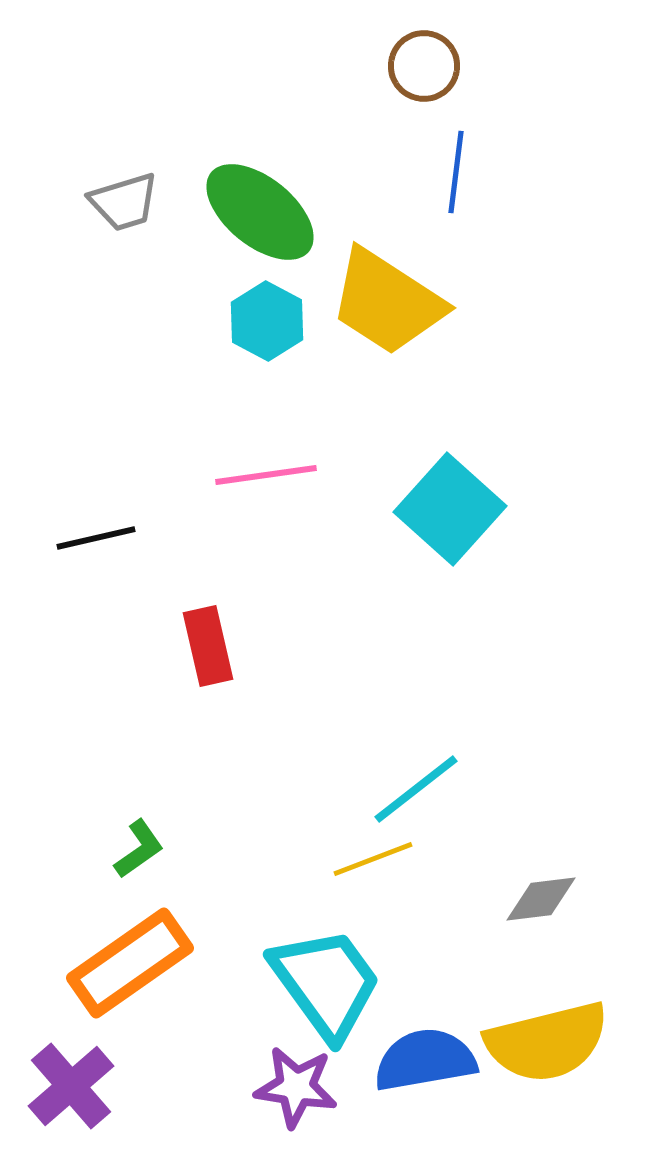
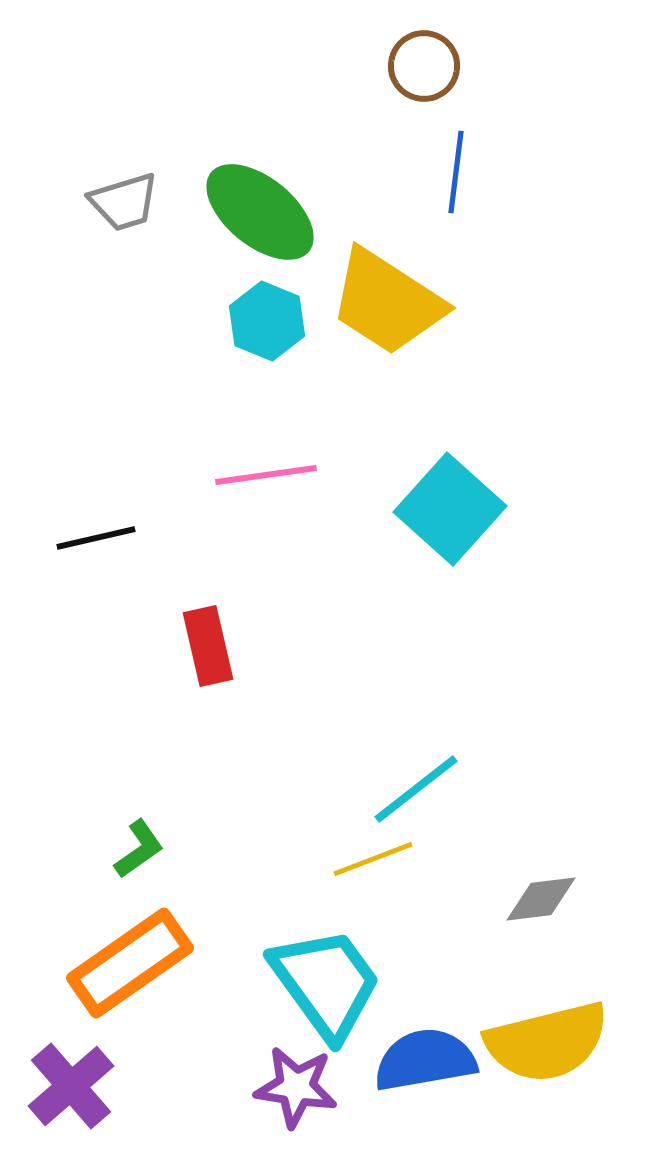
cyan hexagon: rotated 6 degrees counterclockwise
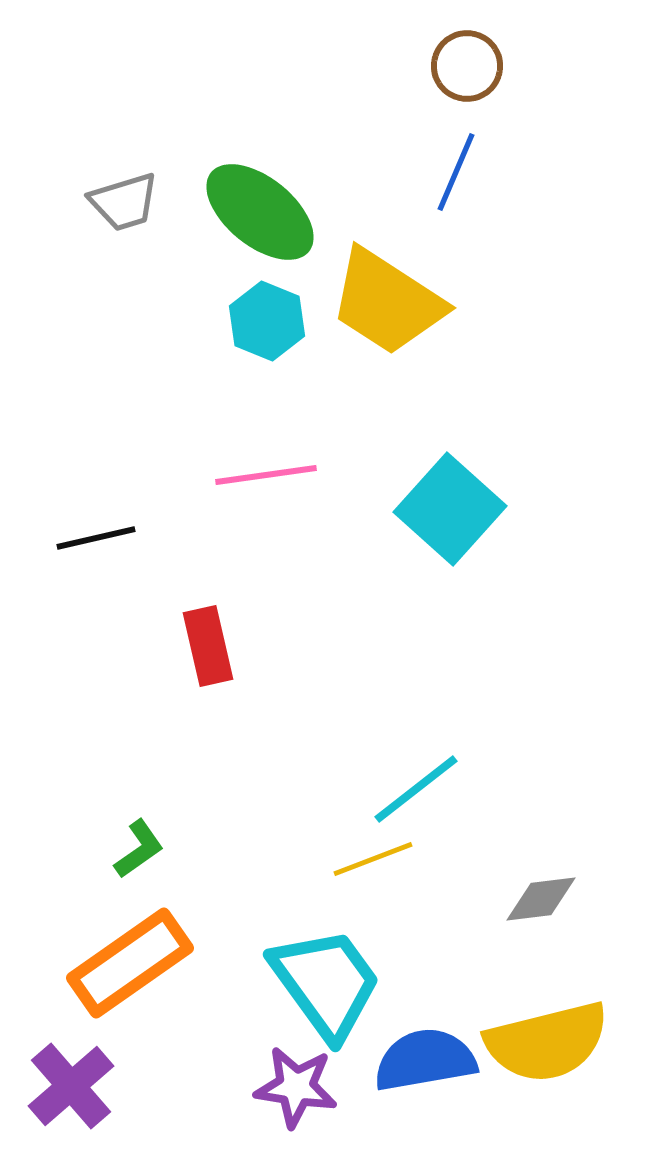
brown circle: moved 43 px right
blue line: rotated 16 degrees clockwise
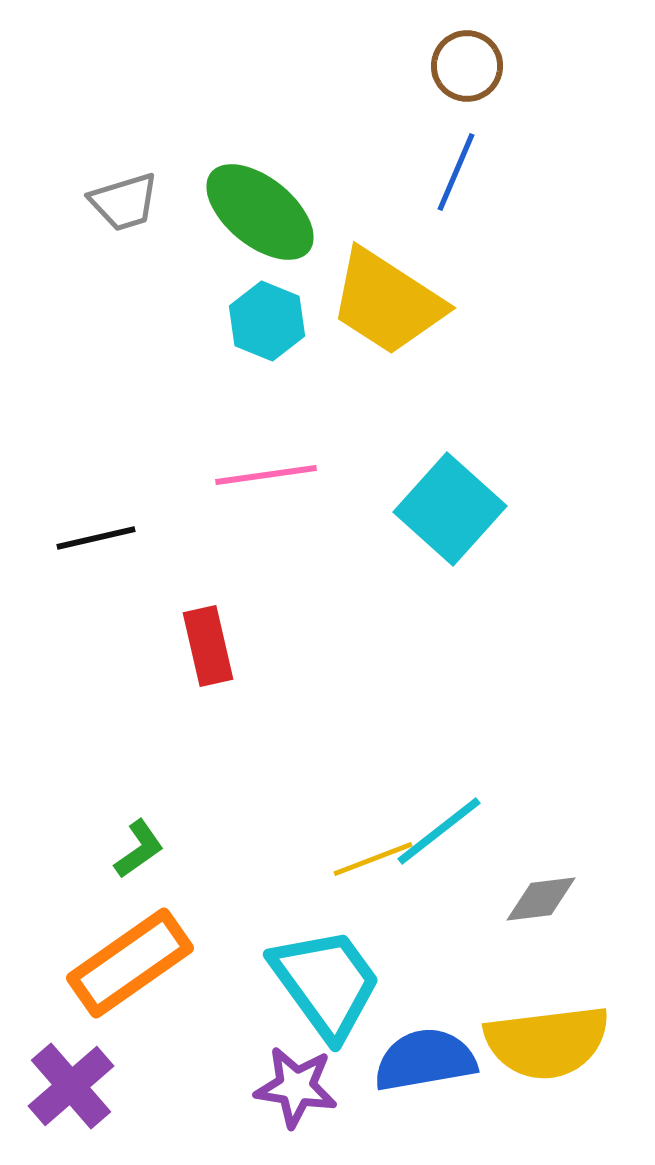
cyan line: moved 23 px right, 42 px down
yellow semicircle: rotated 7 degrees clockwise
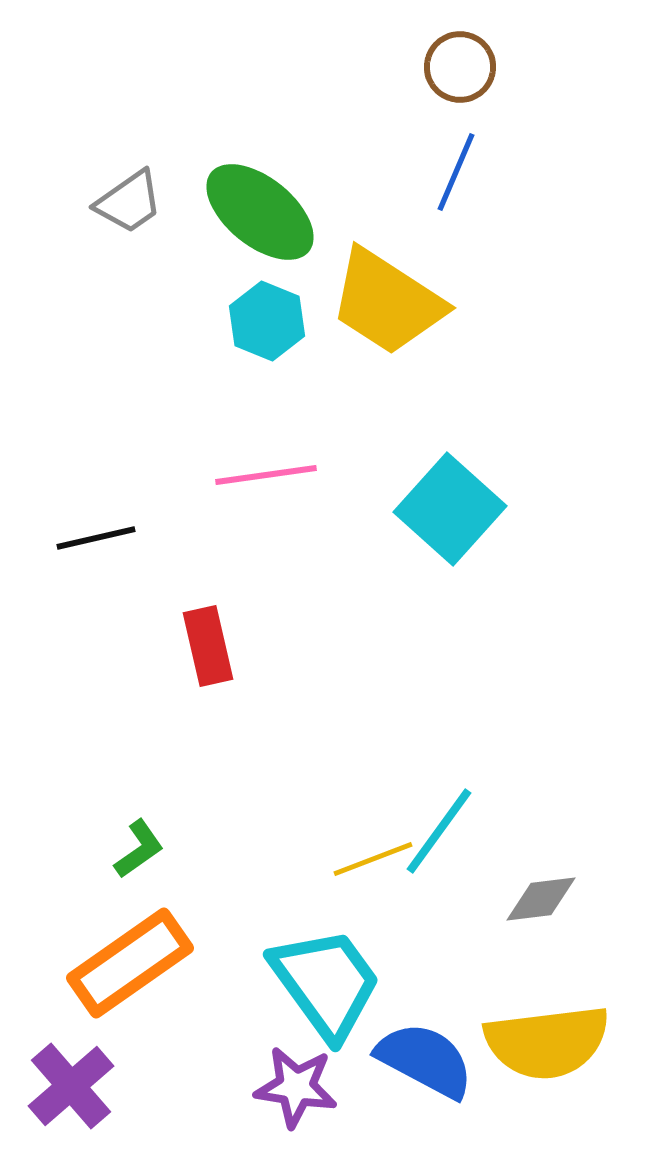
brown circle: moved 7 px left, 1 px down
gray trapezoid: moved 5 px right; rotated 18 degrees counterclockwise
cyan line: rotated 16 degrees counterclockwise
blue semicircle: rotated 38 degrees clockwise
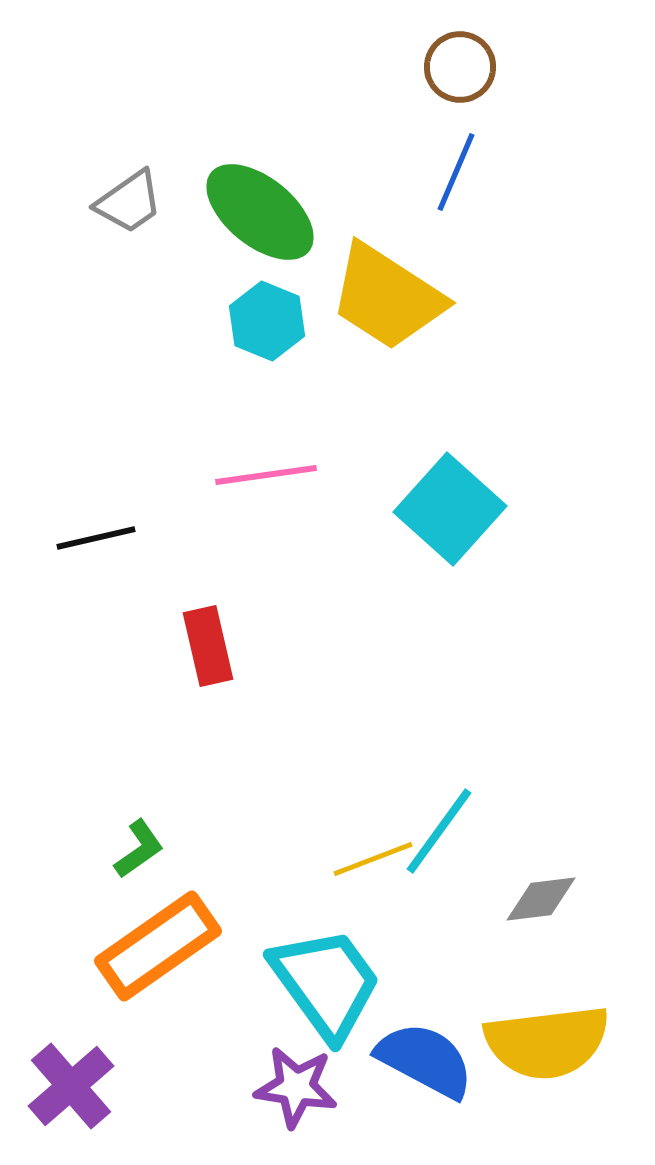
yellow trapezoid: moved 5 px up
orange rectangle: moved 28 px right, 17 px up
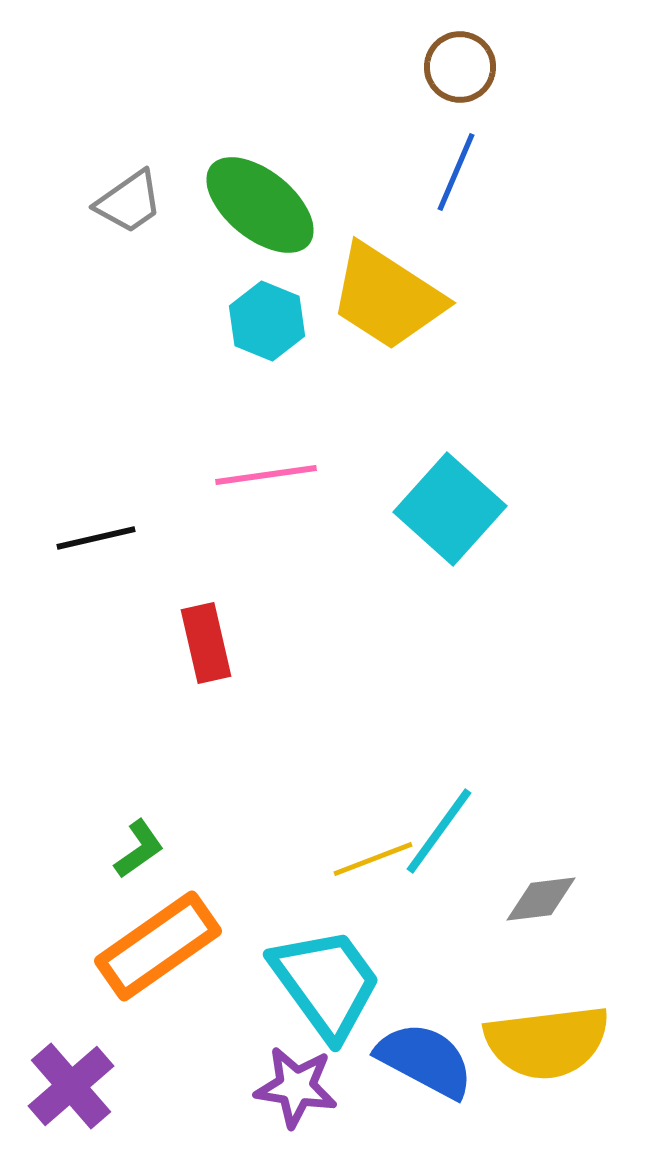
green ellipse: moved 7 px up
red rectangle: moved 2 px left, 3 px up
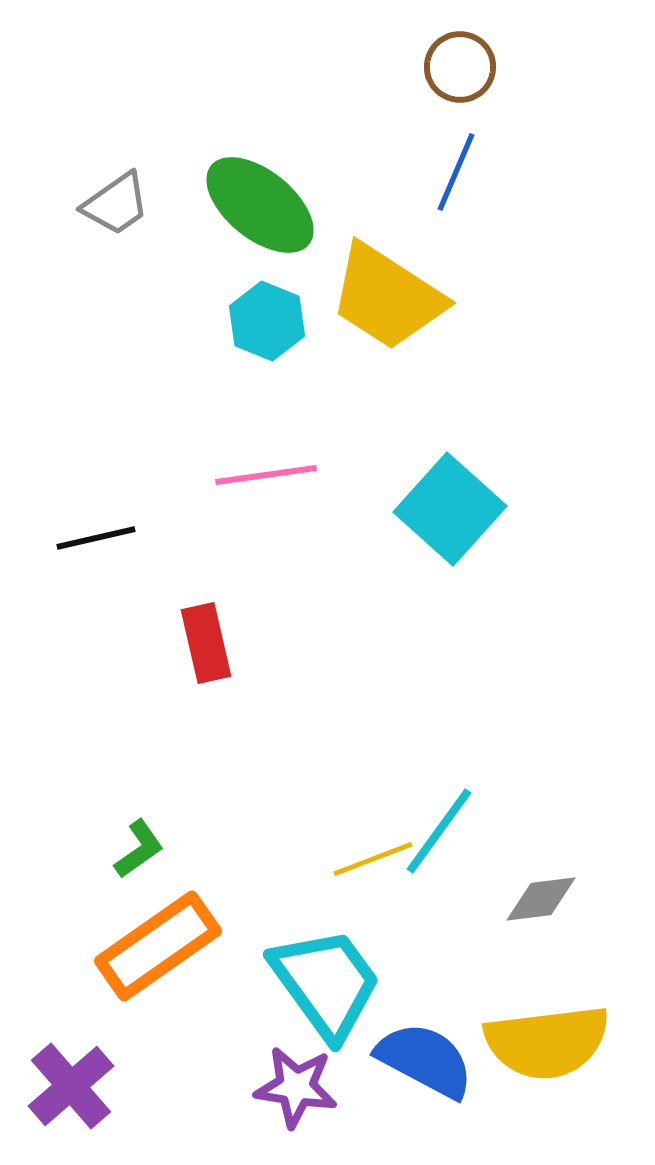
gray trapezoid: moved 13 px left, 2 px down
